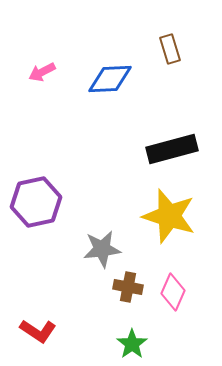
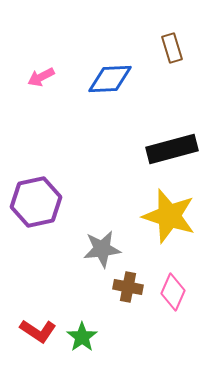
brown rectangle: moved 2 px right, 1 px up
pink arrow: moved 1 px left, 5 px down
green star: moved 50 px left, 7 px up
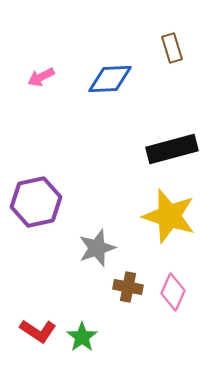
gray star: moved 5 px left, 1 px up; rotated 12 degrees counterclockwise
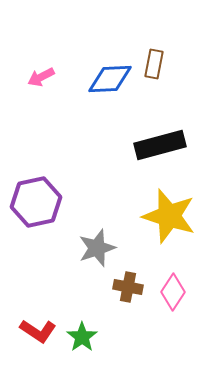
brown rectangle: moved 18 px left, 16 px down; rotated 28 degrees clockwise
black rectangle: moved 12 px left, 4 px up
pink diamond: rotated 9 degrees clockwise
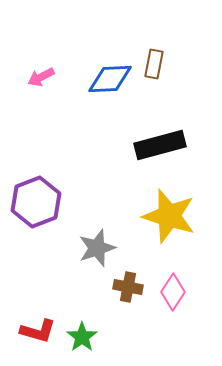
purple hexagon: rotated 9 degrees counterclockwise
red L-shape: rotated 18 degrees counterclockwise
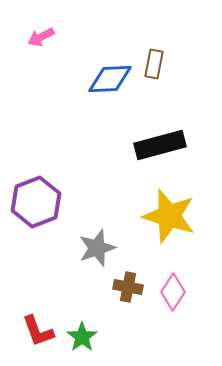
pink arrow: moved 40 px up
red L-shape: rotated 54 degrees clockwise
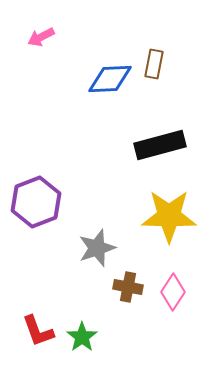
yellow star: rotated 16 degrees counterclockwise
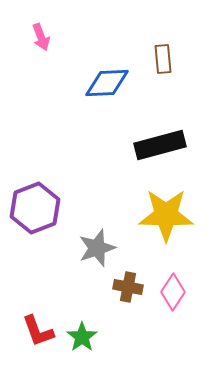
pink arrow: rotated 84 degrees counterclockwise
brown rectangle: moved 9 px right, 5 px up; rotated 16 degrees counterclockwise
blue diamond: moved 3 px left, 4 px down
purple hexagon: moved 1 px left, 6 px down
yellow star: moved 3 px left, 1 px up
